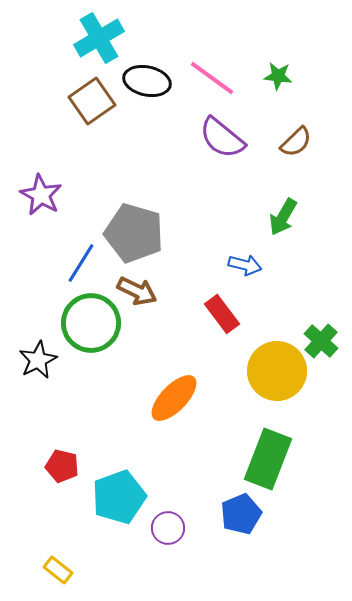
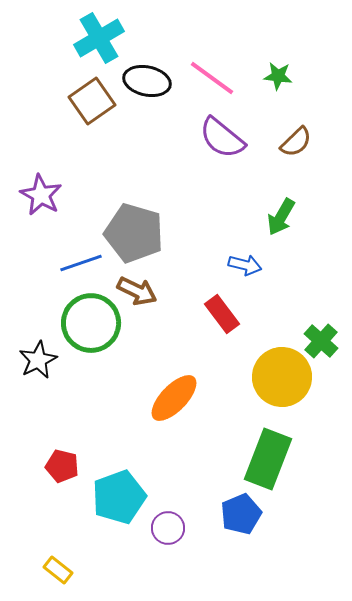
green arrow: moved 2 px left
blue line: rotated 39 degrees clockwise
yellow circle: moved 5 px right, 6 px down
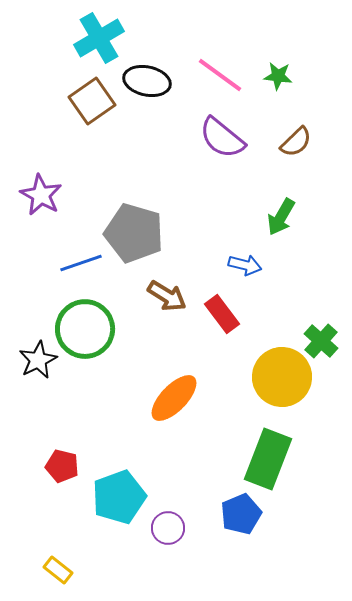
pink line: moved 8 px right, 3 px up
brown arrow: moved 30 px right, 5 px down; rotated 6 degrees clockwise
green circle: moved 6 px left, 6 px down
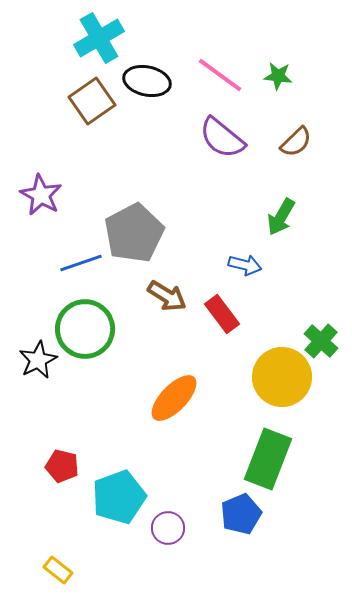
gray pentagon: rotated 28 degrees clockwise
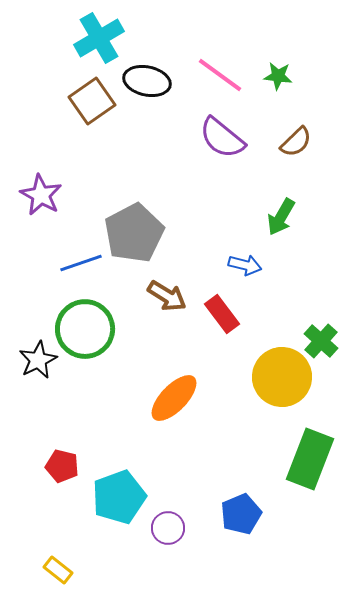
green rectangle: moved 42 px right
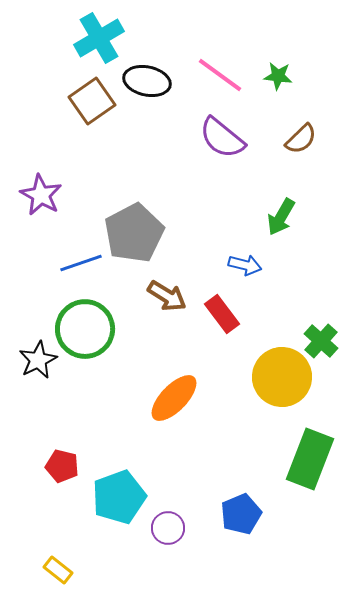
brown semicircle: moved 5 px right, 3 px up
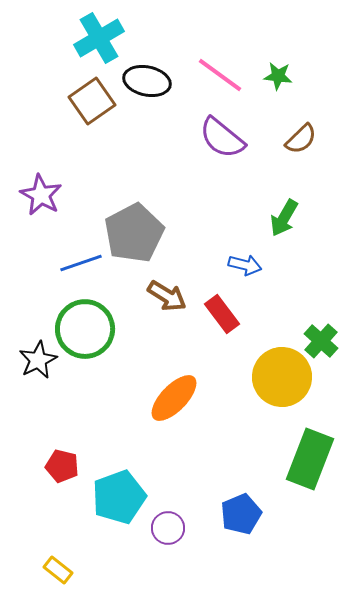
green arrow: moved 3 px right, 1 px down
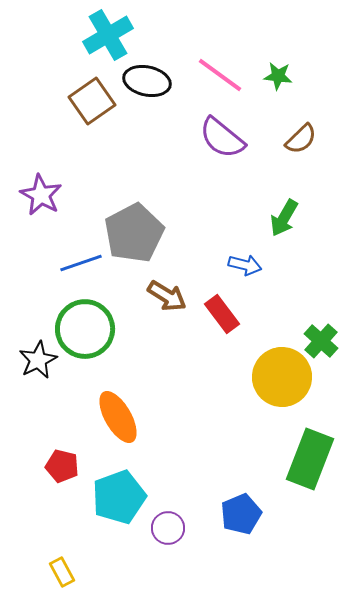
cyan cross: moved 9 px right, 3 px up
orange ellipse: moved 56 px left, 19 px down; rotated 74 degrees counterclockwise
yellow rectangle: moved 4 px right, 2 px down; rotated 24 degrees clockwise
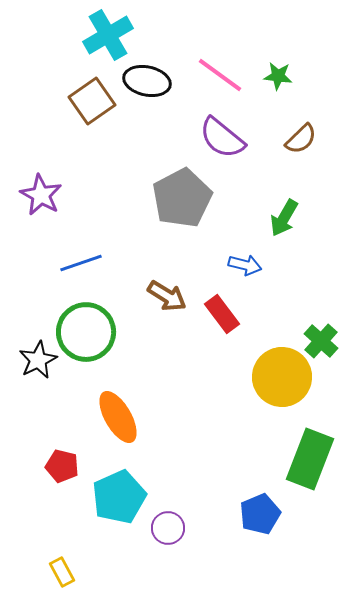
gray pentagon: moved 48 px right, 35 px up
green circle: moved 1 px right, 3 px down
cyan pentagon: rotated 4 degrees counterclockwise
blue pentagon: moved 19 px right
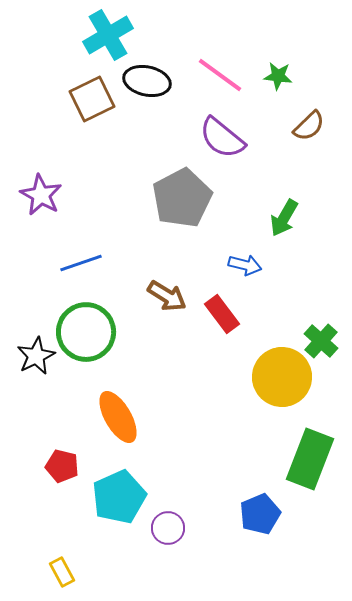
brown square: moved 2 px up; rotated 9 degrees clockwise
brown semicircle: moved 8 px right, 13 px up
black star: moved 2 px left, 4 px up
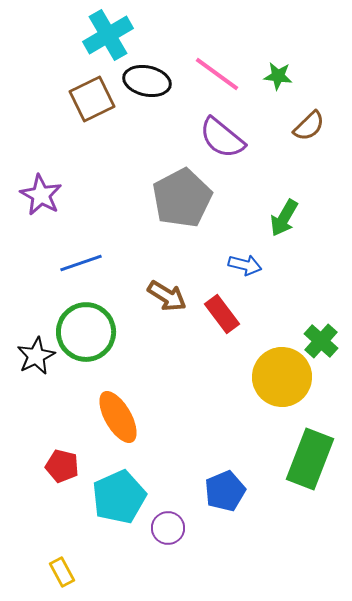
pink line: moved 3 px left, 1 px up
blue pentagon: moved 35 px left, 23 px up
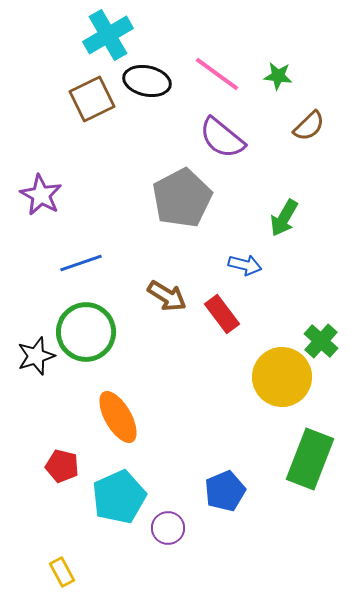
black star: rotated 9 degrees clockwise
